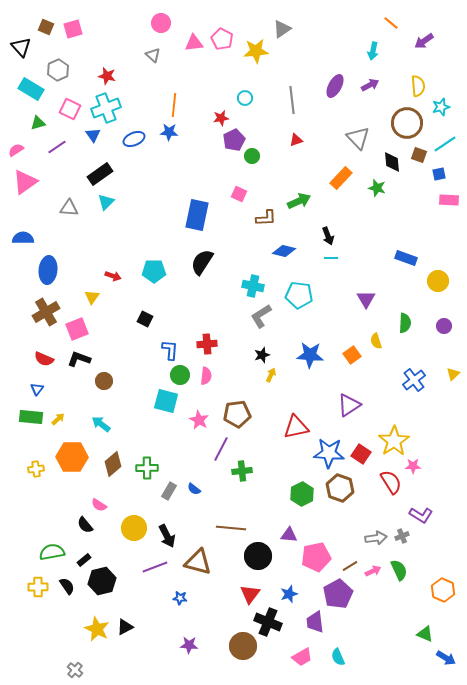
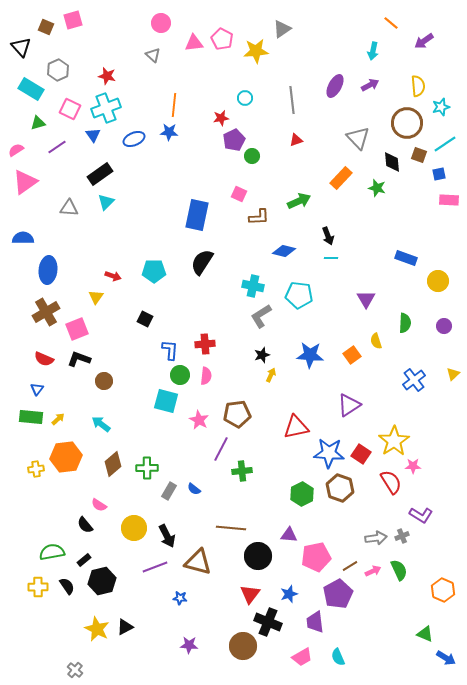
pink square at (73, 29): moved 9 px up
brown L-shape at (266, 218): moved 7 px left, 1 px up
yellow triangle at (92, 297): moved 4 px right
red cross at (207, 344): moved 2 px left
orange hexagon at (72, 457): moved 6 px left; rotated 8 degrees counterclockwise
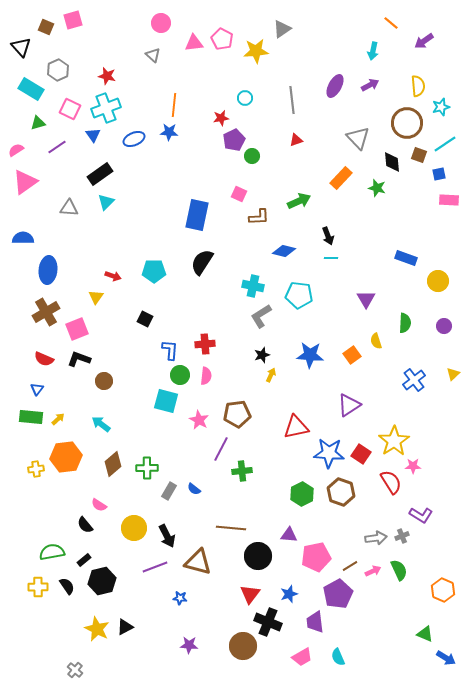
brown hexagon at (340, 488): moved 1 px right, 4 px down
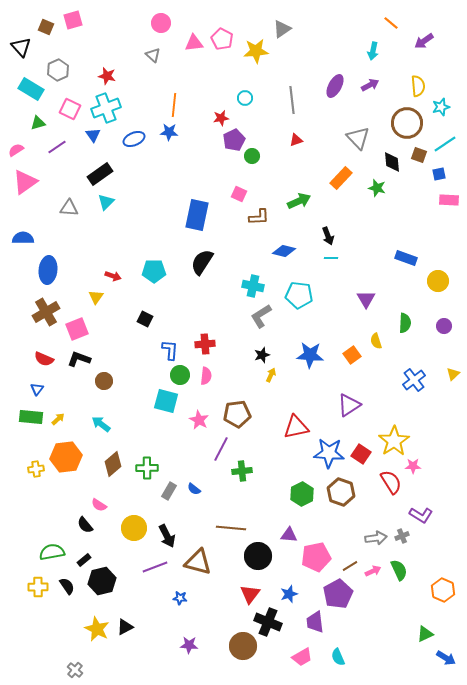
green triangle at (425, 634): rotated 48 degrees counterclockwise
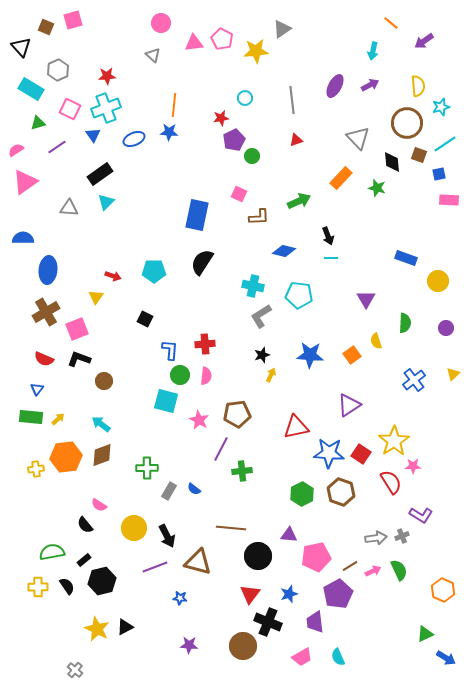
red star at (107, 76): rotated 18 degrees counterclockwise
purple circle at (444, 326): moved 2 px right, 2 px down
brown diamond at (113, 464): moved 11 px left, 9 px up; rotated 20 degrees clockwise
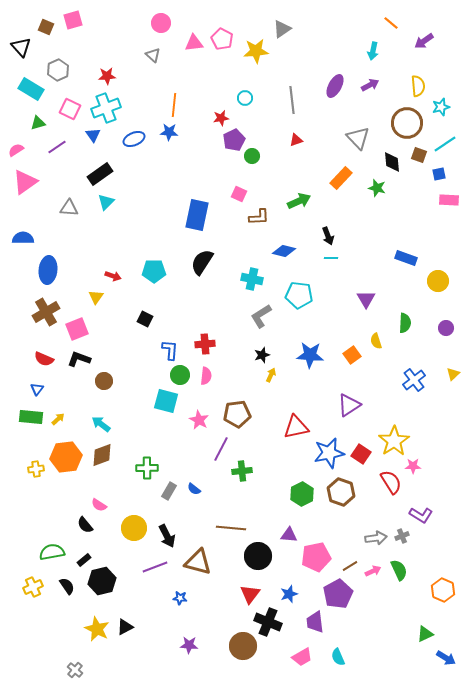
cyan cross at (253, 286): moved 1 px left, 7 px up
blue star at (329, 453): rotated 16 degrees counterclockwise
yellow cross at (38, 587): moved 5 px left; rotated 24 degrees counterclockwise
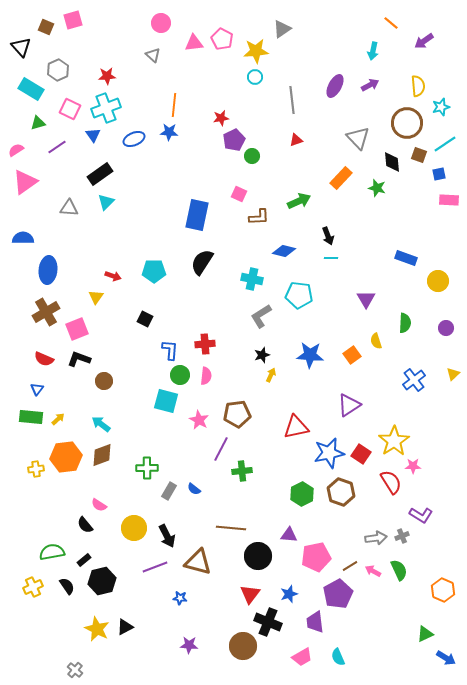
cyan circle at (245, 98): moved 10 px right, 21 px up
pink arrow at (373, 571): rotated 126 degrees counterclockwise
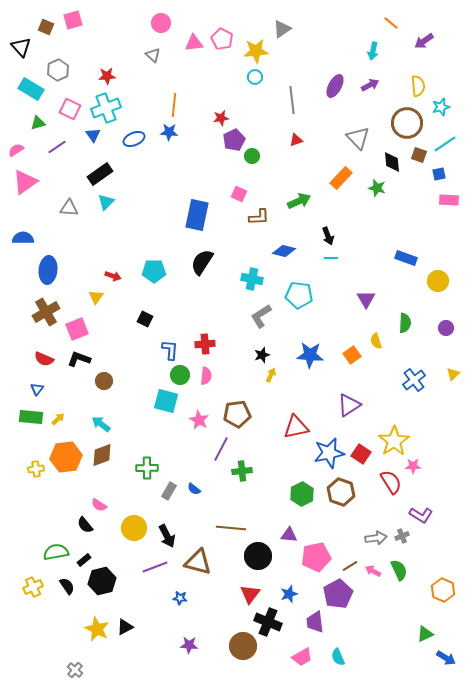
green semicircle at (52, 552): moved 4 px right
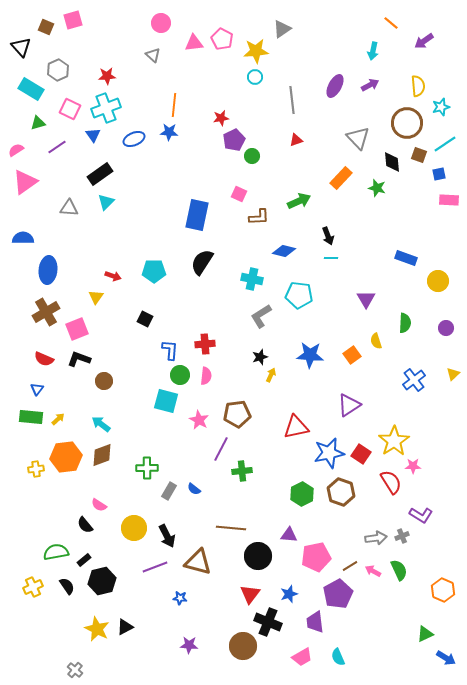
black star at (262, 355): moved 2 px left, 2 px down
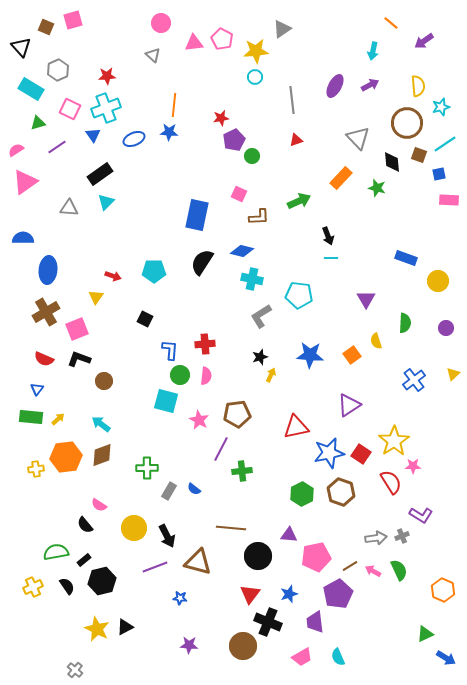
blue diamond at (284, 251): moved 42 px left
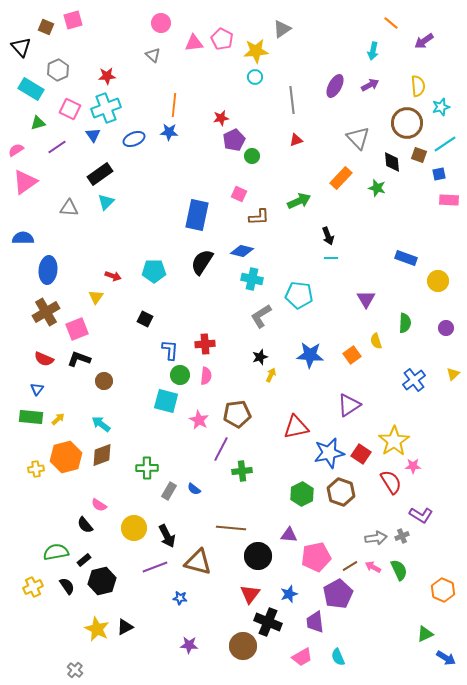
orange hexagon at (66, 457): rotated 8 degrees counterclockwise
pink arrow at (373, 571): moved 4 px up
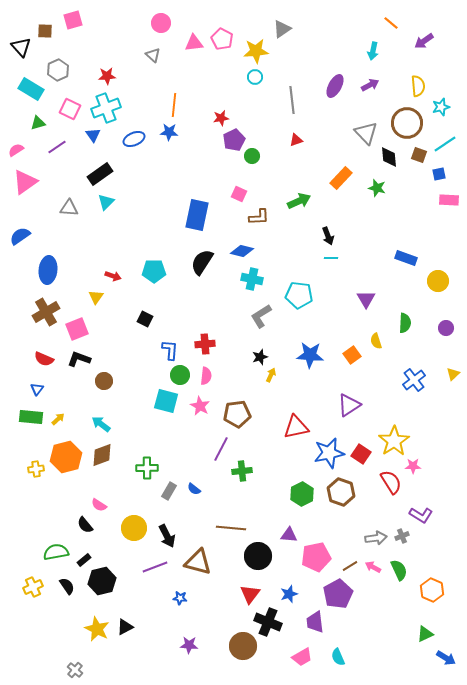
brown square at (46, 27): moved 1 px left, 4 px down; rotated 21 degrees counterclockwise
gray triangle at (358, 138): moved 8 px right, 5 px up
black diamond at (392, 162): moved 3 px left, 5 px up
blue semicircle at (23, 238): moved 3 px left, 2 px up; rotated 35 degrees counterclockwise
pink star at (199, 420): moved 1 px right, 14 px up
orange hexagon at (443, 590): moved 11 px left
